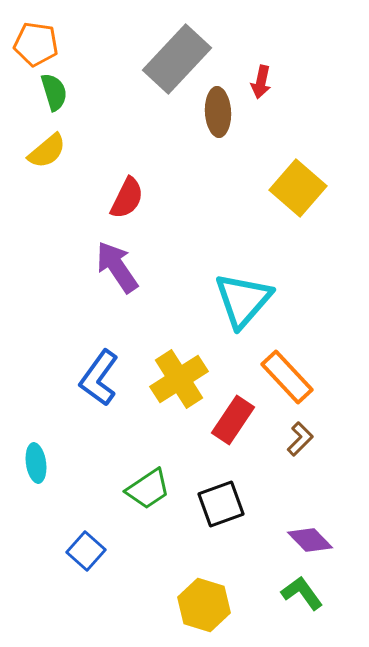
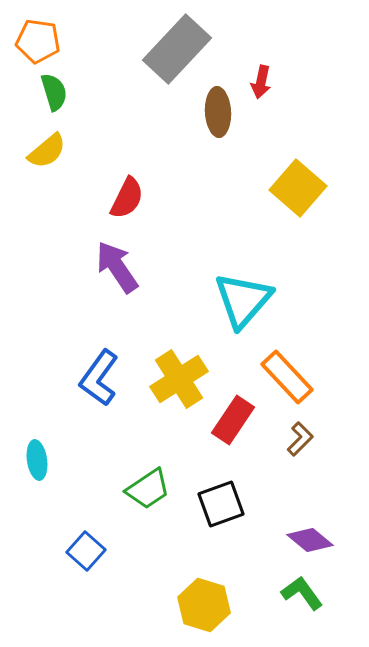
orange pentagon: moved 2 px right, 3 px up
gray rectangle: moved 10 px up
cyan ellipse: moved 1 px right, 3 px up
purple diamond: rotated 6 degrees counterclockwise
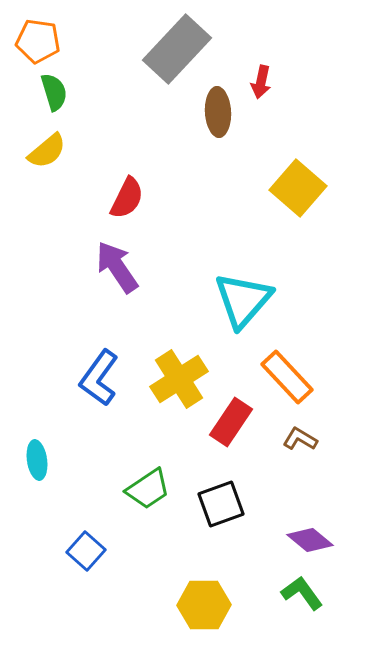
red rectangle: moved 2 px left, 2 px down
brown L-shape: rotated 104 degrees counterclockwise
yellow hexagon: rotated 18 degrees counterclockwise
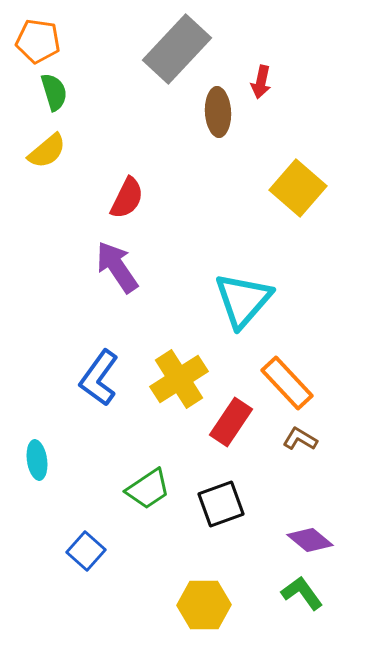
orange rectangle: moved 6 px down
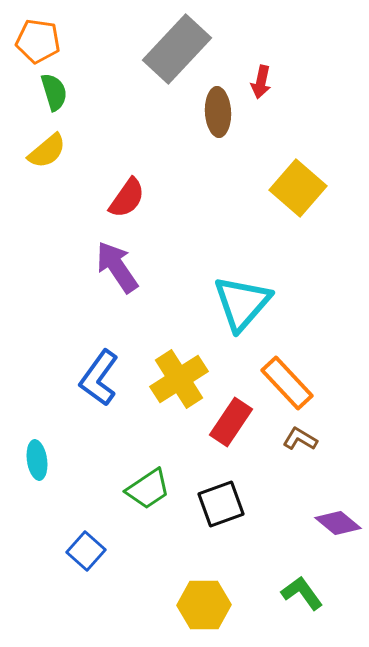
red semicircle: rotated 9 degrees clockwise
cyan triangle: moved 1 px left, 3 px down
purple diamond: moved 28 px right, 17 px up
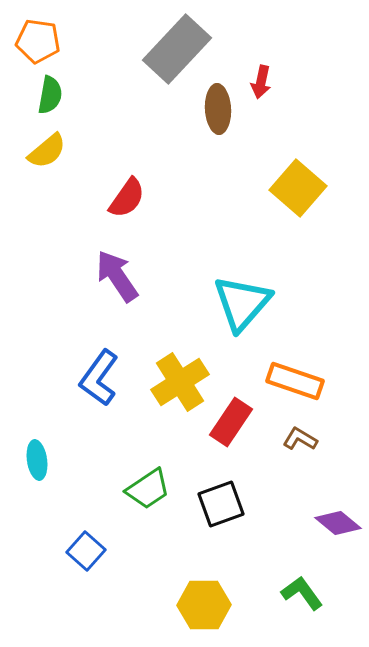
green semicircle: moved 4 px left, 3 px down; rotated 27 degrees clockwise
brown ellipse: moved 3 px up
purple arrow: moved 9 px down
yellow cross: moved 1 px right, 3 px down
orange rectangle: moved 8 px right, 2 px up; rotated 28 degrees counterclockwise
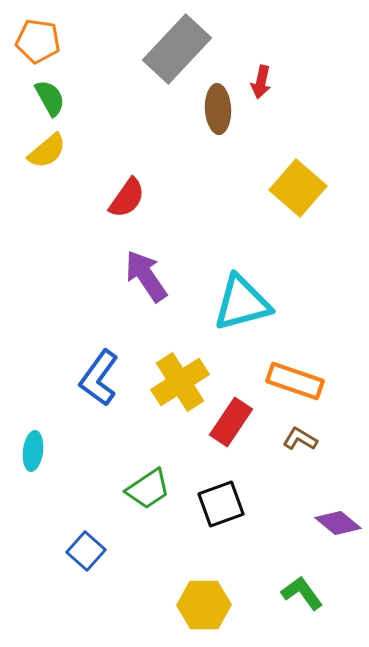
green semicircle: moved 3 px down; rotated 39 degrees counterclockwise
purple arrow: moved 29 px right
cyan triangle: rotated 34 degrees clockwise
cyan ellipse: moved 4 px left, 9 px up; rotated 15 degrees clockwise
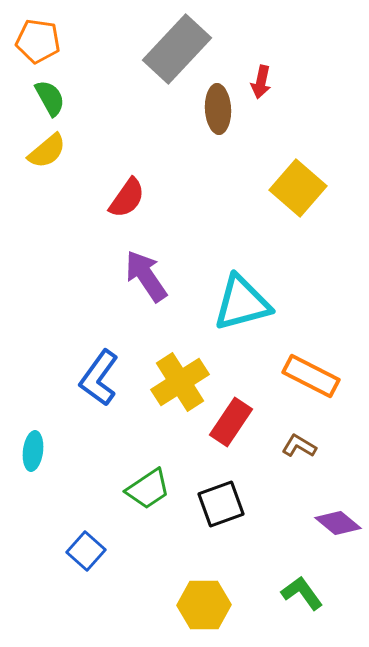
orange rectangle: moved 16 px right, 5 px up; rotated 8 degrees clockwise
brown L-shape: moved 1 px left, 7 px down
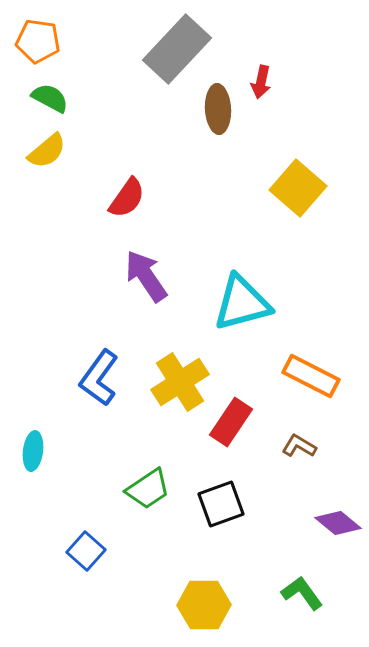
green semicircle: rotated 33 degrees counterclockwise
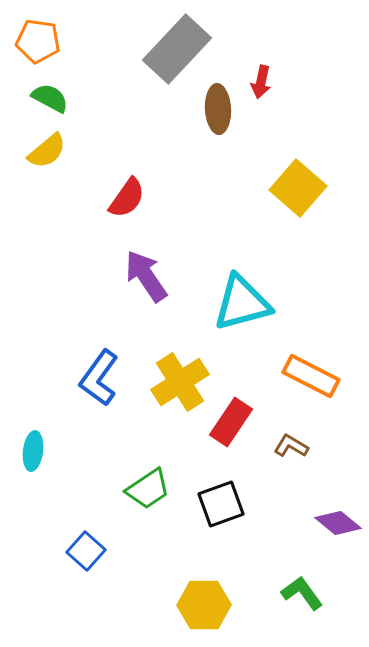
brown L-shape: moved 8 px left
